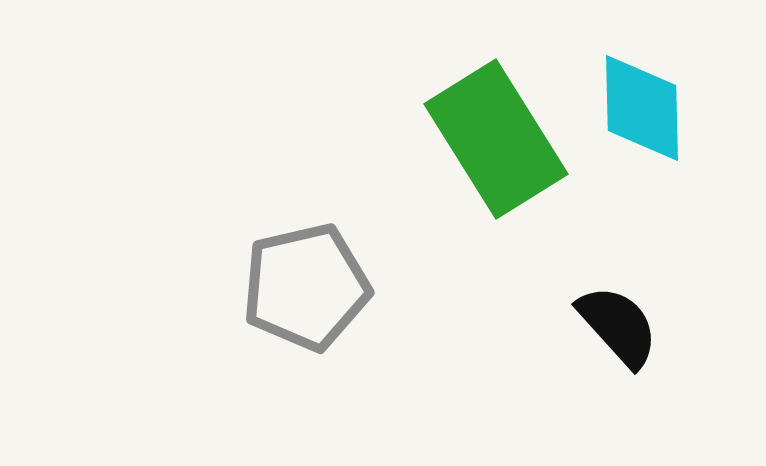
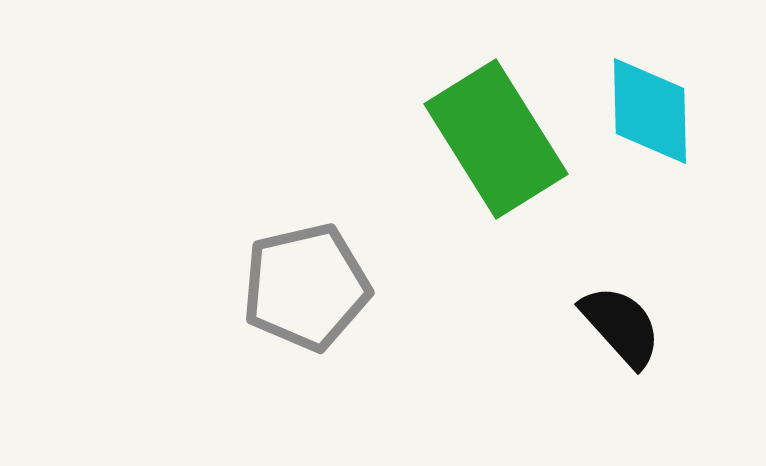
cyan diamond: moved 8 px right, 3 px down
black semicircle: moved 3 px right
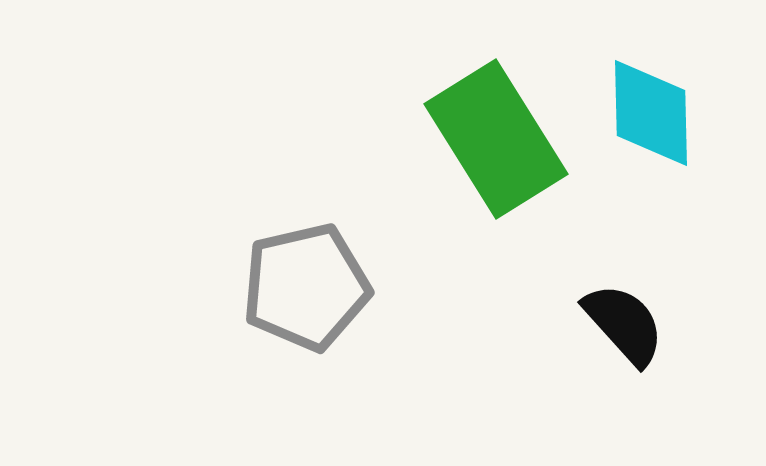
cyan diamond: moved 1 px right, 2 px down
black semicircle: moved 3 px right, 2 px up
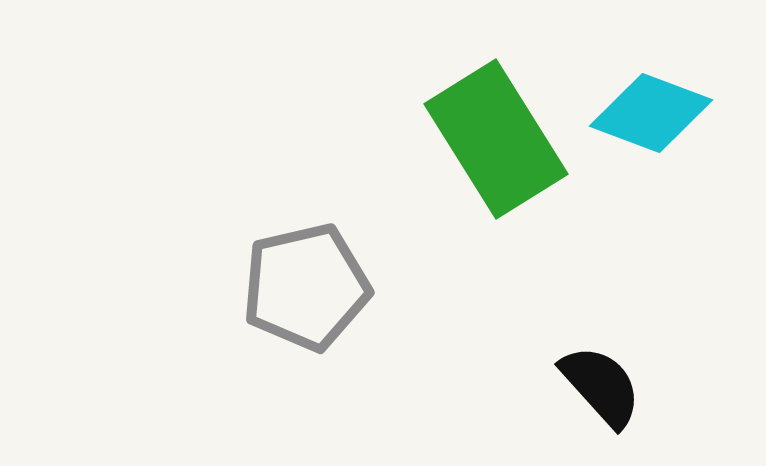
cyan diamond: rotated 68 degrees counterclockwise
black semicircle: moved 23 px left, 62 px down
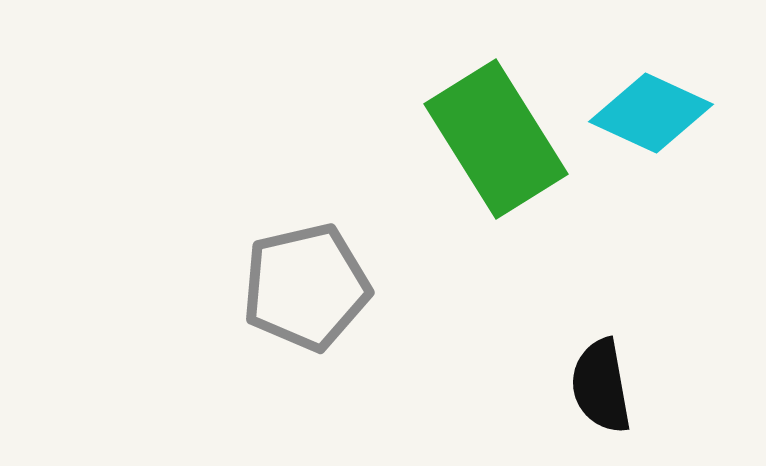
cyan diamond: rotated 4 degrees clockwise
black semicircle: rotated 148 degrees counterclockwise
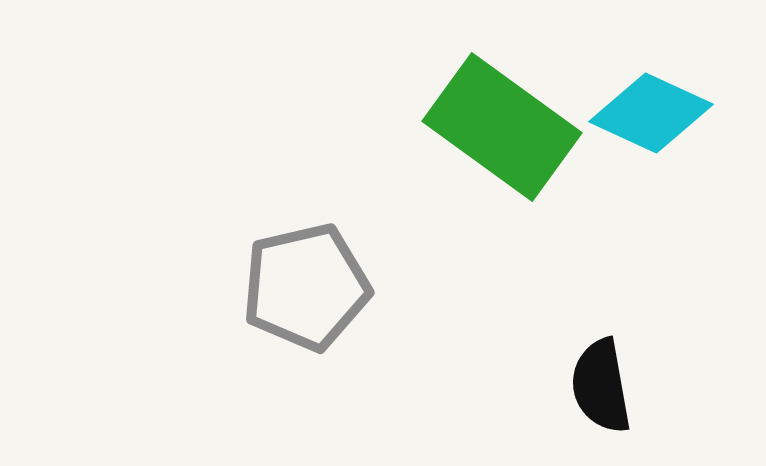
green rectangle: moved 6 px right, 12 px up; rotated 22 degrees counterclockwise
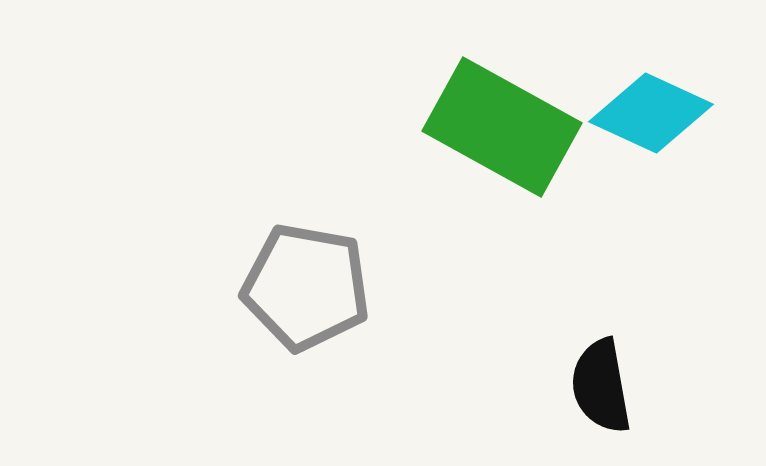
green rectangle: rotated 7 degrees counterclockwise
gray pentagon: rotated 23 degrees clockwise
